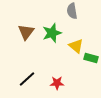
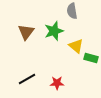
green star: moved 2 px right, 2 px up
black line: rotated 12 degrees clockwise
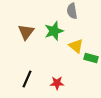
black line: rotated 36 degrees counterclockwise
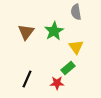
gray semicircle: moved 4 px right, 1 px down
green star: rotated 12 degrees counterclockwise
yellow triangle: moved 1 px down; rotated 14 degrees clockwise
green rectangle: moved 23 px left, 10 px down; rotated 56 degrees counterclockwise
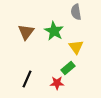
green star: rotated 12 degrees counterclockwise
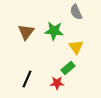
gray semicircle: rotated 14 degrees counterclockwise
green star: rotated 24 degrees counterclockwise
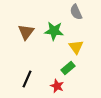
red star: moved 3 px down; rotated 24 degrees clockwise
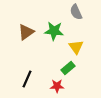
brown triangle: rotated 18 degrees clockwise
red star: rotated 24 degrees counterclockwise
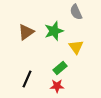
green star: rotated 24 degrees counterclockwise
green rectangle: moved 8 px left
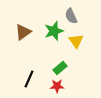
gray semicircle: moved 5 px left, 4 px down
brown triangle: moved 3 px left
yellow triangle: moved 6 px up
black line: moved 2 px right
